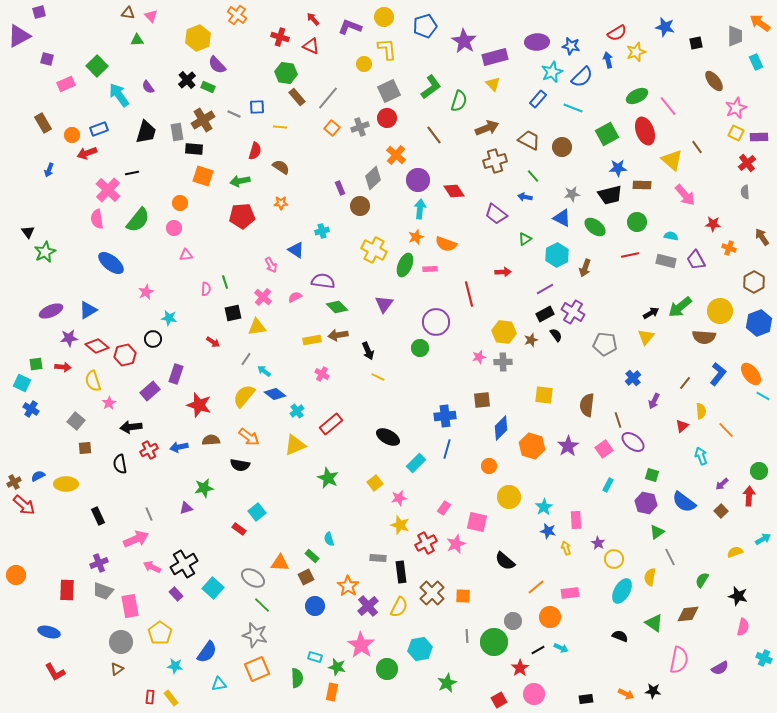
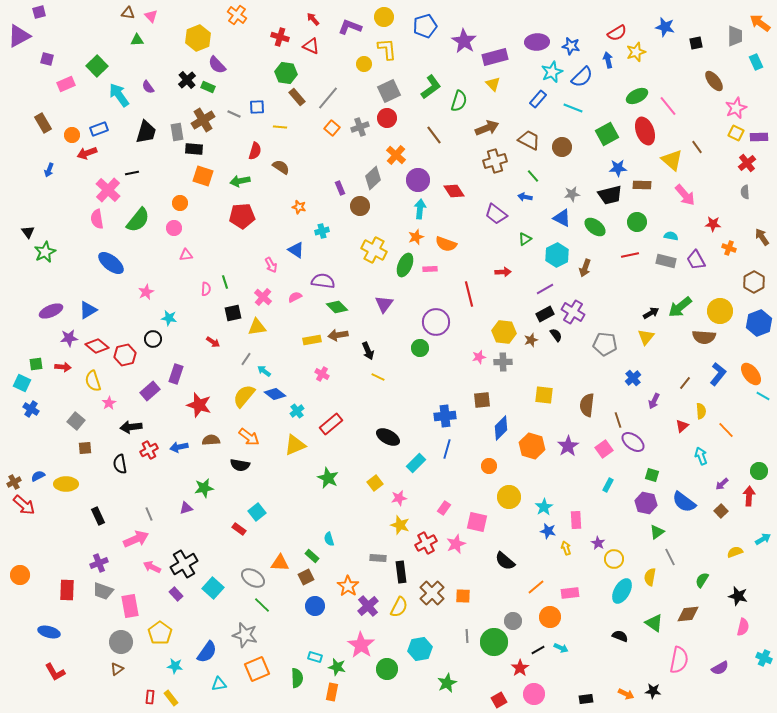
orange star at (281, 203): moved 18 px right, 4 px down; rotated 16 degrees clockwise
orange circle at (16, 575): moved 4 px right
gray star at (255, 635): moved 10 px left
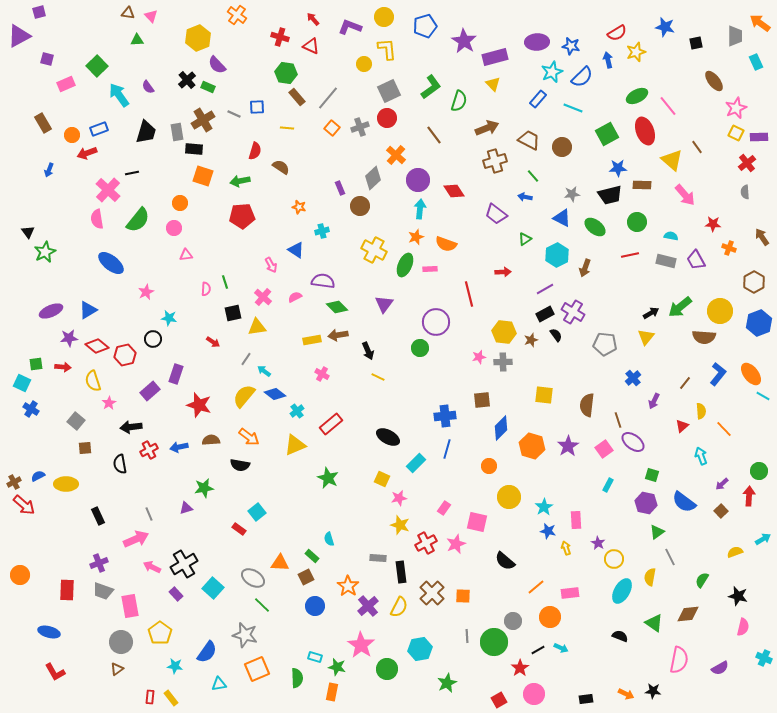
yellow line at (280, 127): moved 7 px right, 1 px down
orange line at (726, 430): moved 2 px left, 1 px up
yellow square at (375, 483): moved 7 px right, 4 px up; rotated 28 degrees counterclockwise
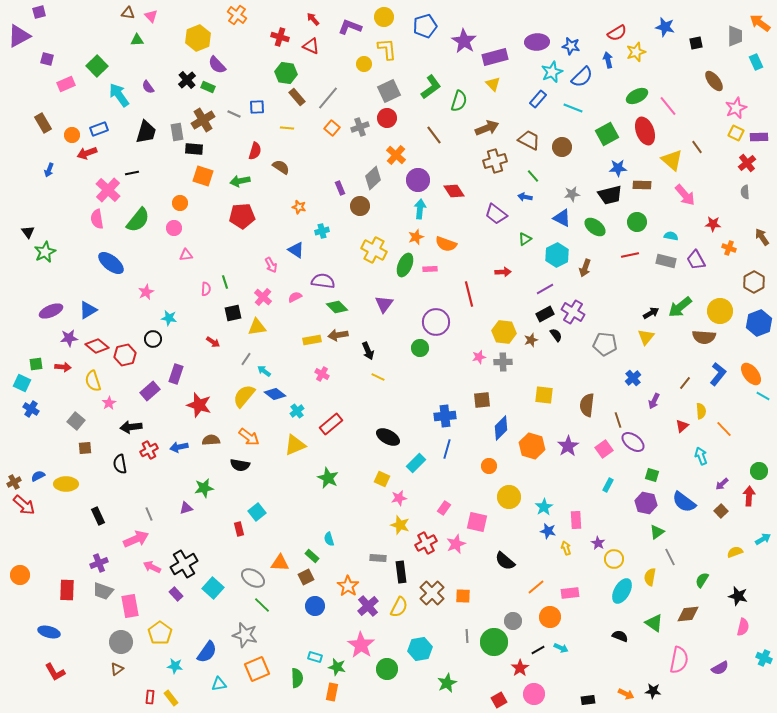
red rectangle at (239, 529): rotated 40 degrees clockwise
black rectangle at (586, 699): moved 2 px right, 1 px down
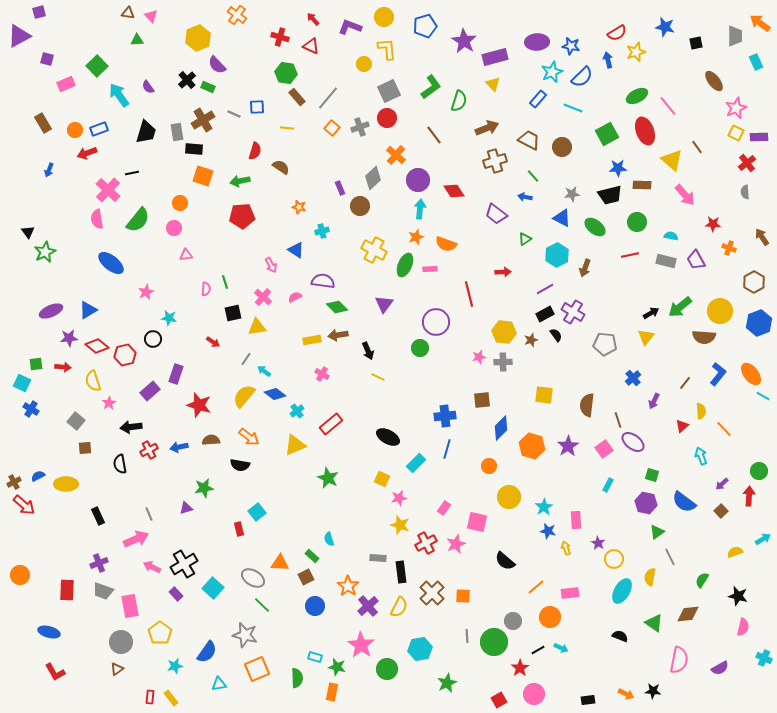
orange circle at (72, 135): moved 3 px right, 5 px up
cyan star at (175, 666): rotated 21 degrees counterclockwise
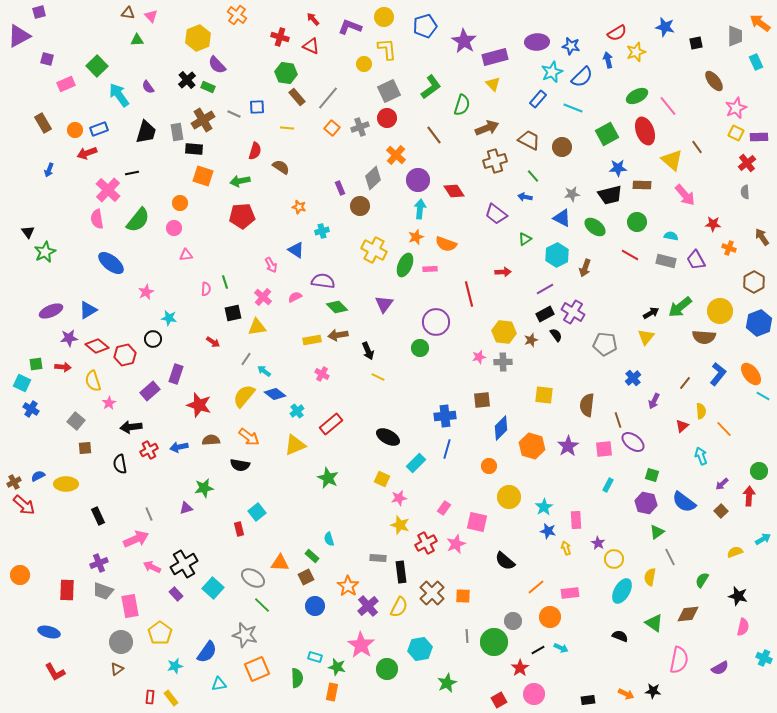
green semicircle at (459, 101): moved 3 px right, 4 px down
red line at (630, 255): rotated 42 degrees clockwise
pink square at (604, 449): rotated 30 degrees clockwise
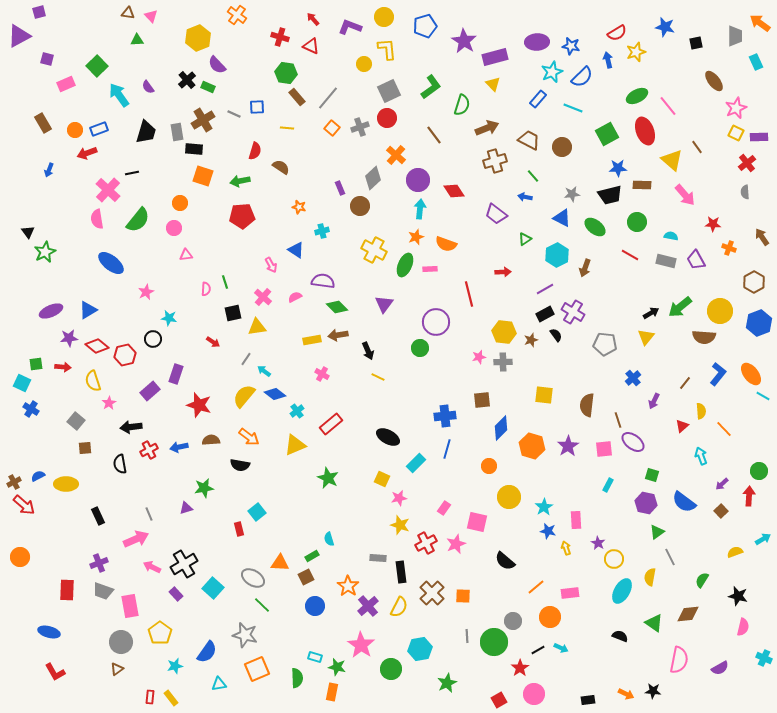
green rectangle at (312, 556): rotated 72 degrees counterclockwise
orange circle at (20, 575): moved 18 px up
green circle at (387, 669): moved 4 px right
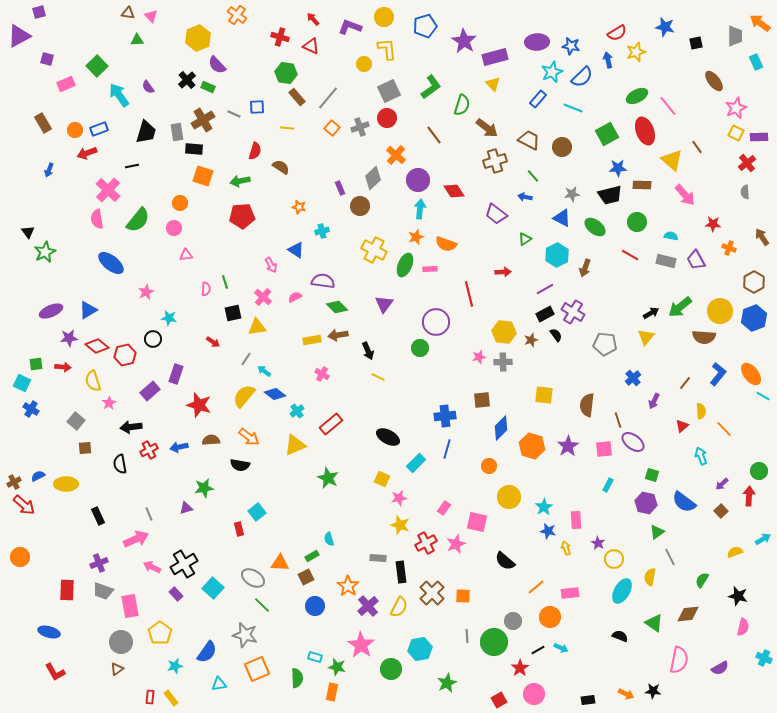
brown arrow at (487, 128): rotated 60 degrees clockwise
black line at (132, 173): moved 7 px up
blue hexagon at (759, 323): moved 5 px left, 5 px up
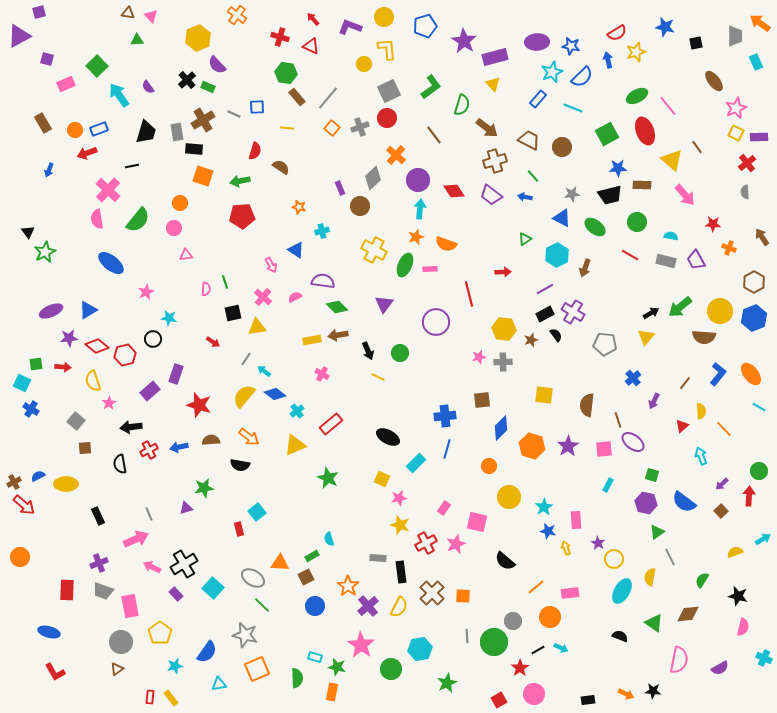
purple trapezoid at (496, 214): moved 5 px left, 19 px up
yellow hexagon at (504, 332): moved 3 px up
green circle at (420, 348): moved 20 px left, 5 px down
cyan line at (763, 396): moved 4 px left, 11 px down
